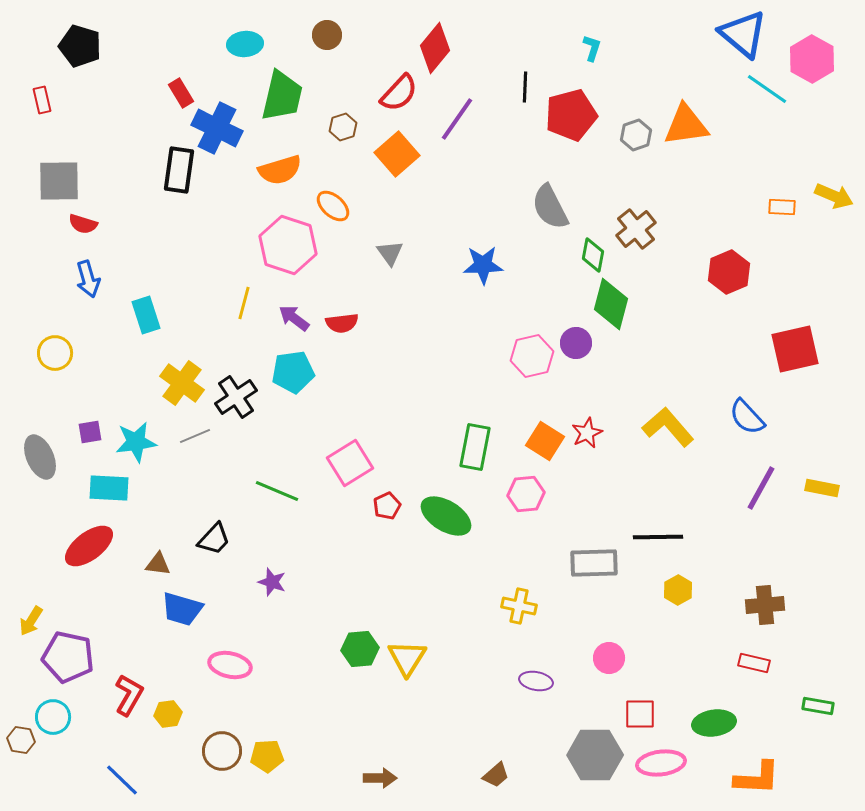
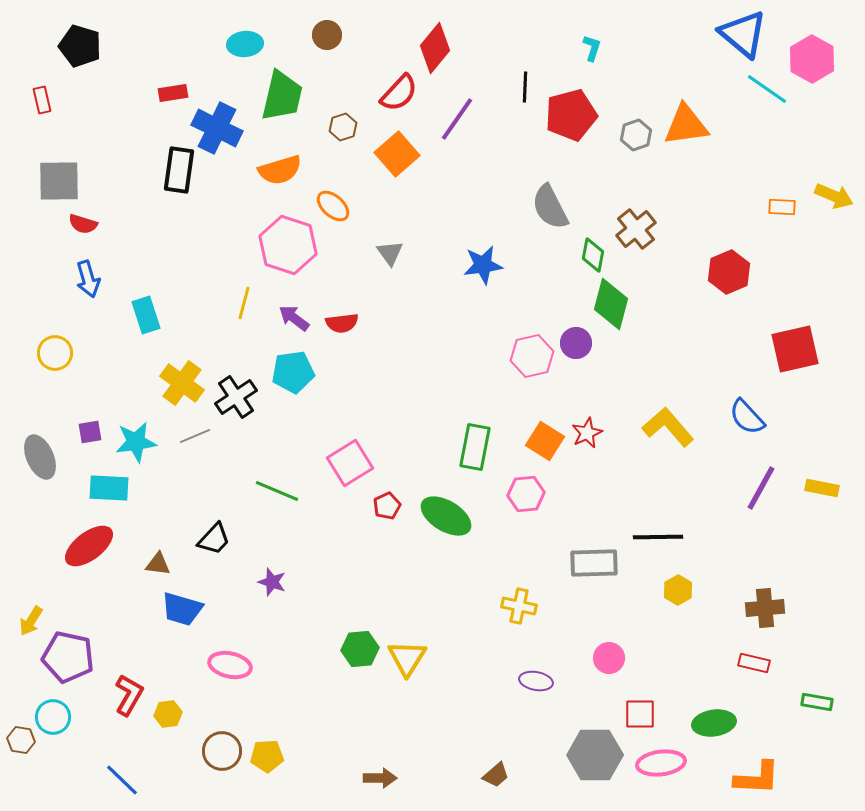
red rectangle at (181, 93): moved 8 px left; rotated 68 degrees counterclockwise
blue star at (483, 265): rotated 6 degrees counterclockwise
brown cross at (765, 605): moved 3 px down
green rectangle at (818, 706): moved 1 px left, 4 px up
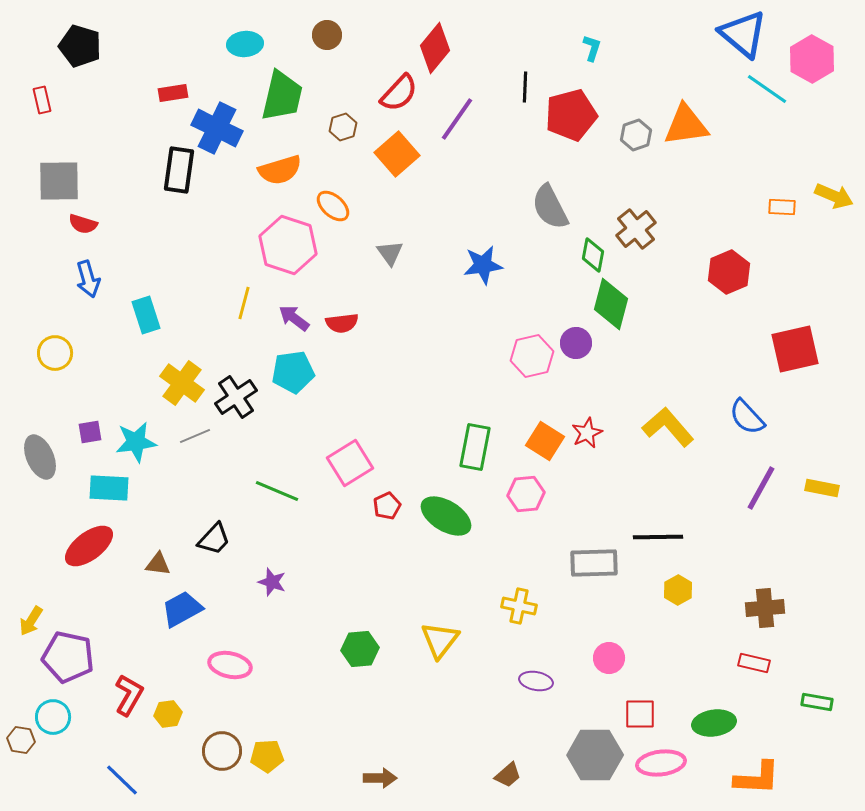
blue trapezoid at (182, 609): rotated 135 degrees clockwise
yellow triangle at (407, 658): moved 33 px right, 18 px up; rotated 6 degrees clockwise
brown trapezoid at (496, 775): moved 12 px right
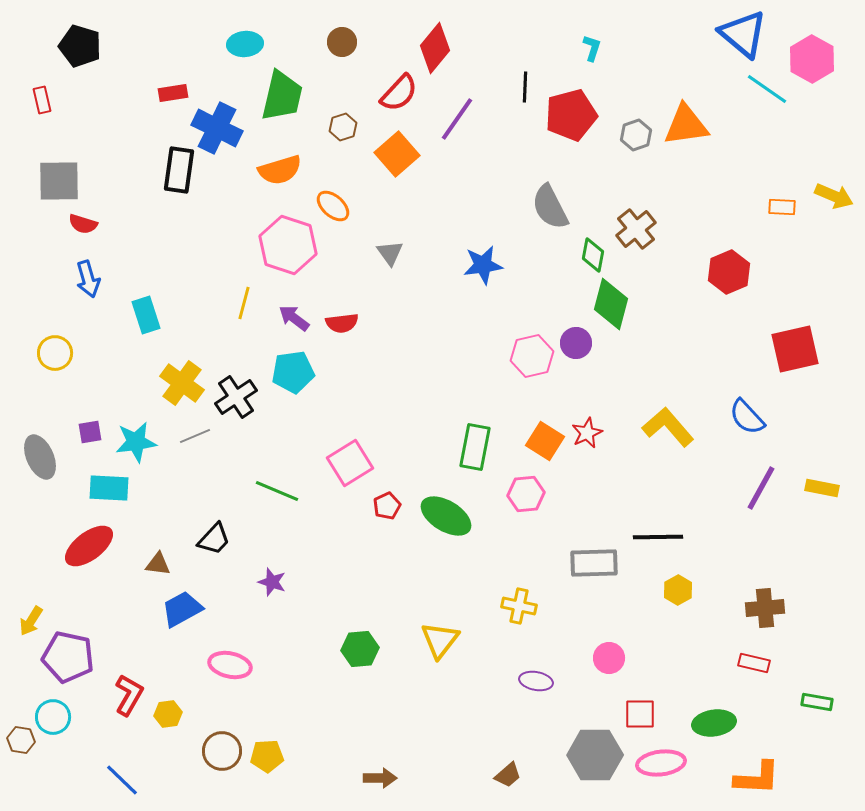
brown circle at (327, 35): moved 15 px right, 7 px down
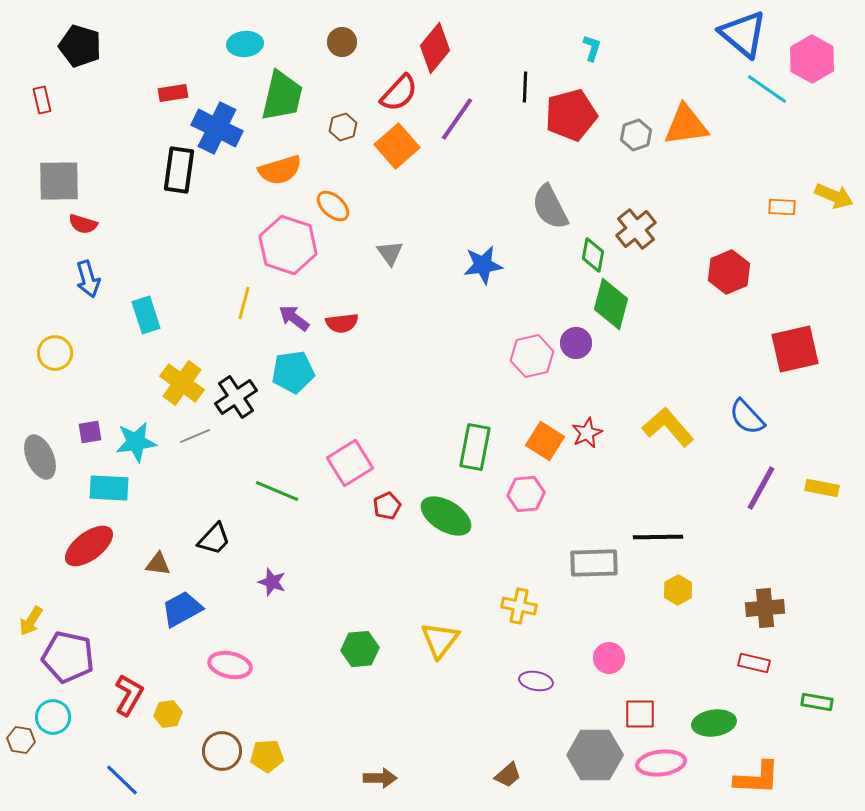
orange square at (397, 154): moved 8 px up
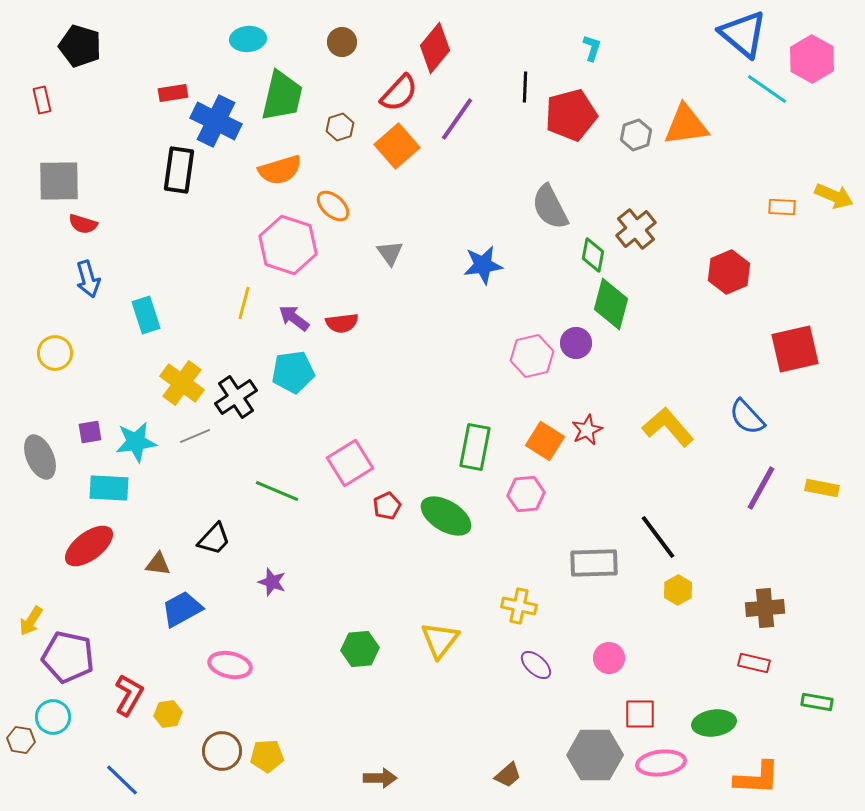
cyan ellipse at (245, 44): moved 3 px right, 5 px up
brown hexagon at (343, 127): moved 3 px left
blue cross at (217, 128): moved 1 px left, 7 px up
red star at (587, 433): moved 3 px up
black line at (658, 537): rotated 54 degrees clockwise
purple ellipse at (536, 681): moved 16 px up; rotated 32 degrees clockwise
